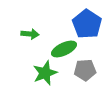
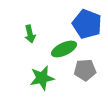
blue pentagon: rotated 12 degrees counterclockwise
green arrow: rotated 72 degrees clockwise
green star: moved 3 px left, 5 px down; rotated 10 degrees clockwise
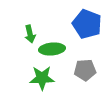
green ellipse: moved 12 px left; rotated 20 degrees clockwise
green star: rotated 10 degrees clockwise
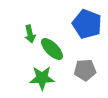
green ellipse: rotated 50 degrees clockwise
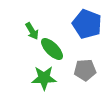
green arrow: moved 2 px right, 3 px up; rotated 18 degrees counterclockwise
green star: moved 2 px right
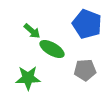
green arrow: rotated 18 degrees counterclockwise
green ellipse: rotated 15 degrees counterclockwise
green star: moved 16 px left
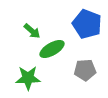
green ellipse: rotated 60 degrees counterclockwise
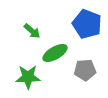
green ellipse: moved 3 px right, 4 px down
green star: moved 1 px up
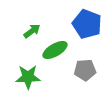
green arrow: rotated 78 degrees counterclockwise
green ellipse: moved 3 px up
